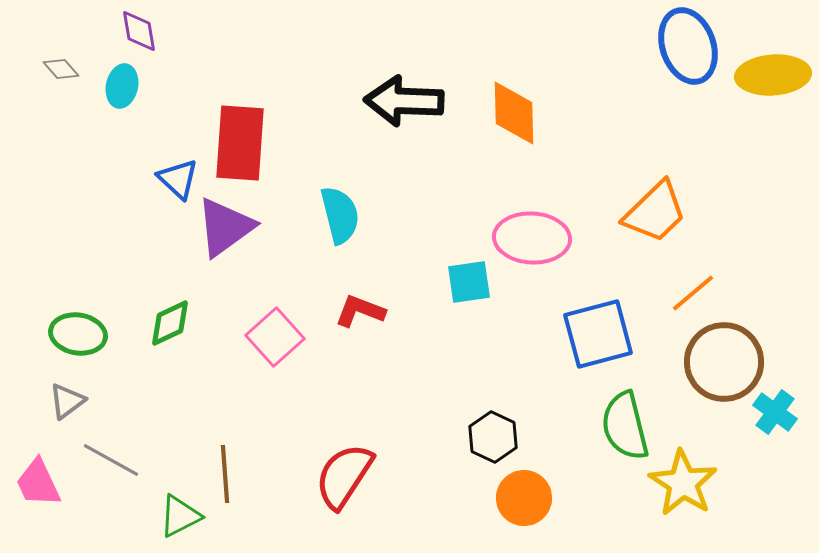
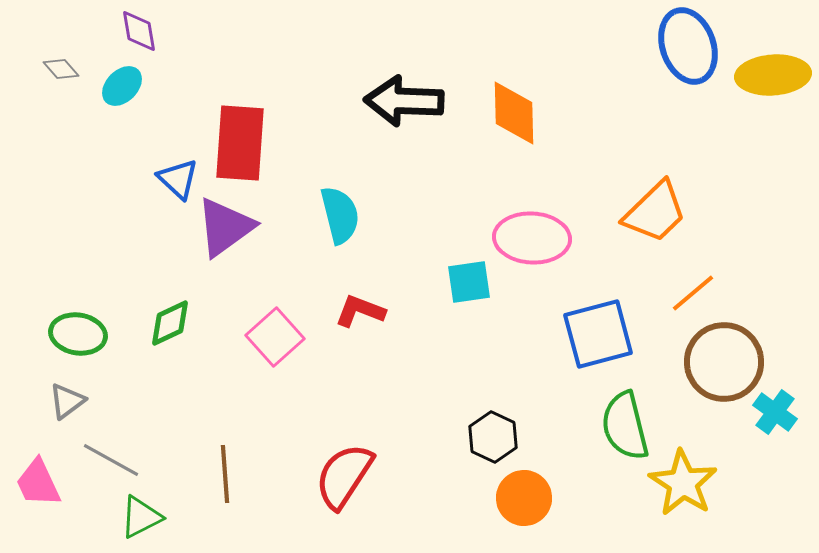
cyan ellipse: rotated 33 degrees clockwise
green triangle: moved 39 px left, 1 px down
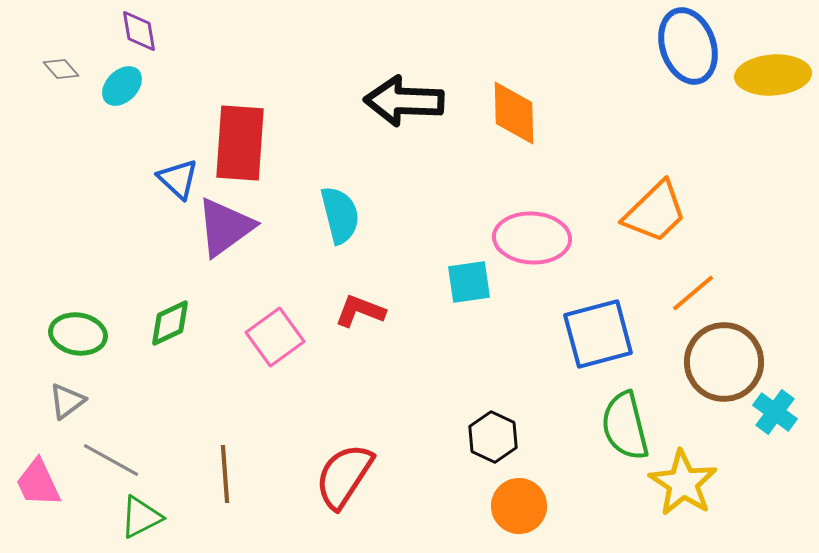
pink square: rotated 6 degrees clockwise
orange circle: moved 5 px left, 8 px down
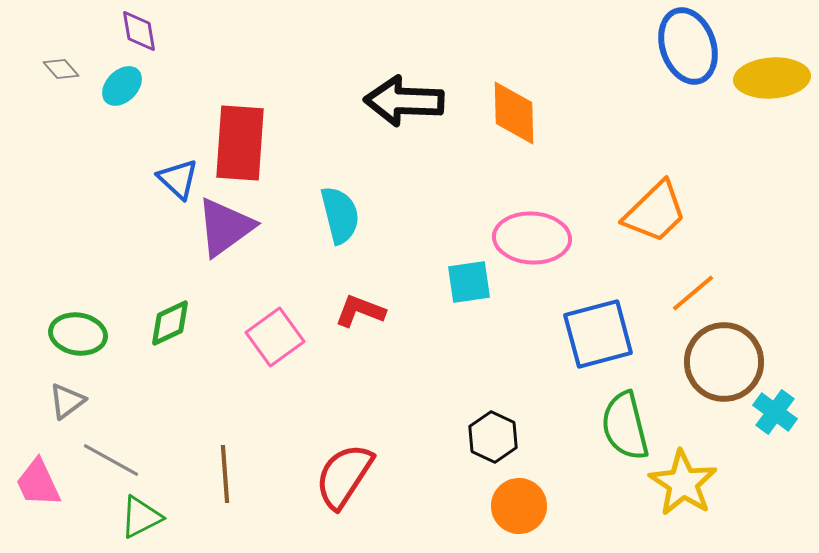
yellow ellipse: moved 1 px left, 3 px down
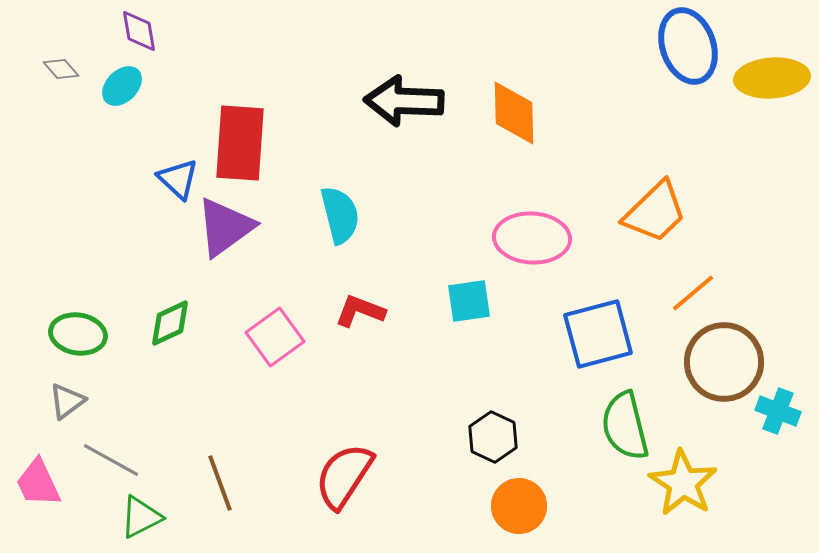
cyan square: moved 19 px down
cyan cross: moved 3 px right, 1 px up; rotated 15 degrees counterclockwise
brown line: moved 5 px left, 9 px down; rotated 16 degrees counterclockwise
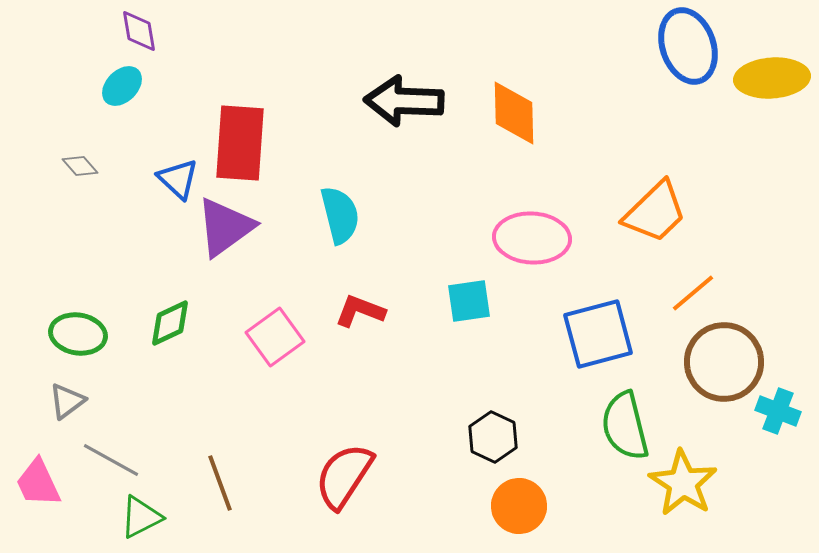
gray diamond: moved 19 px right, 97 px down
